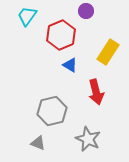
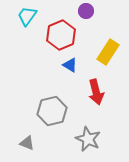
gray triangle: moved 11 px left
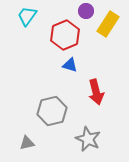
red hexagon: moved 4 px right
yellow rectangle: moved 28 px up
blue triangle: rotated 14 degrees counterclockwise
gray triangle: rotated 35 degrees counterclockwise
